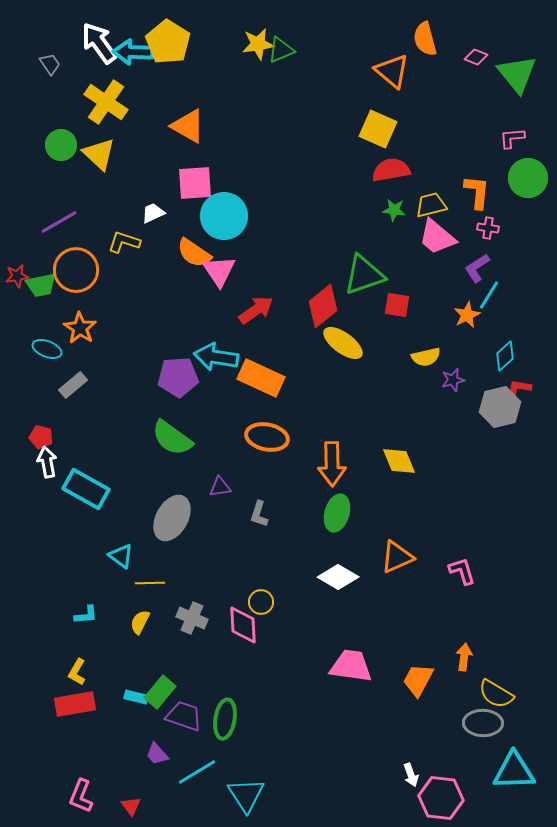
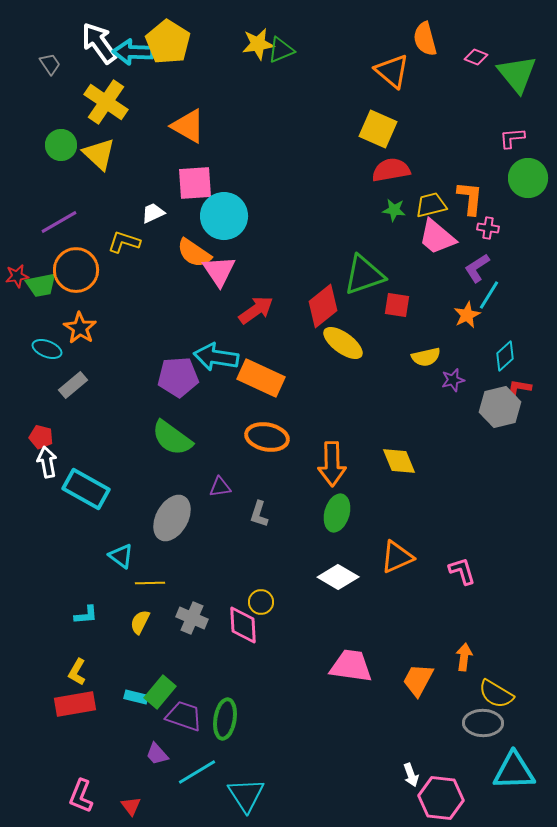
orange L-shape at (477, 192): moved 7 px left, 6 px down
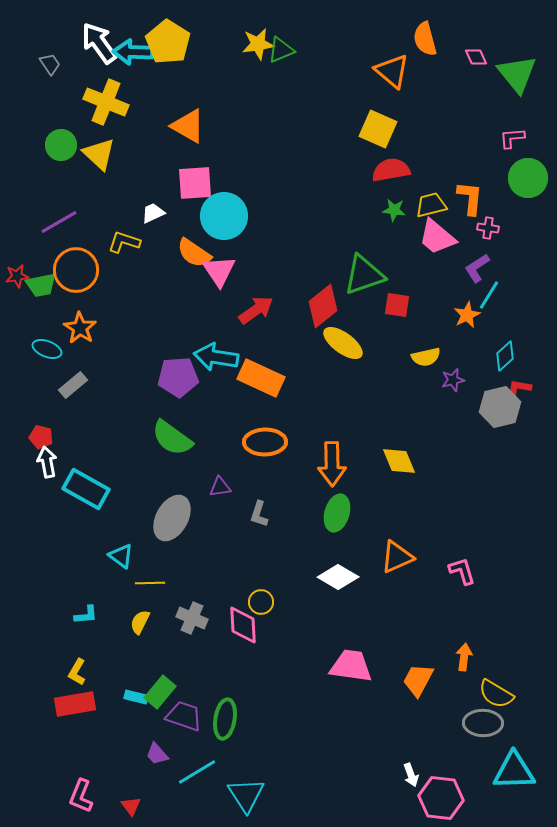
pink diamond at (476, 57): rotated 45 degrees clockwise
yellow cross at (106, 102): rotated 12 degrees counterclockwise
orange ellipse at (267, 437): moved 2 px left, 5 px down; rotated 12 degrees counterclockwise
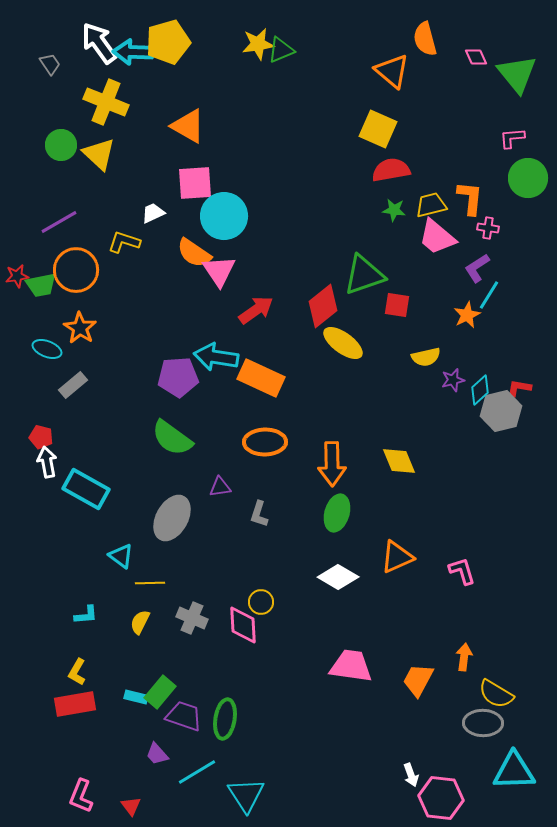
yellow pentagon at (168, 42): rotated 24 degrees clockwise
cyan diamond at (505, 356): moved 25 px left, 34 px down
gray hexagon at (500, 407): moved 1 px right, 4 px down
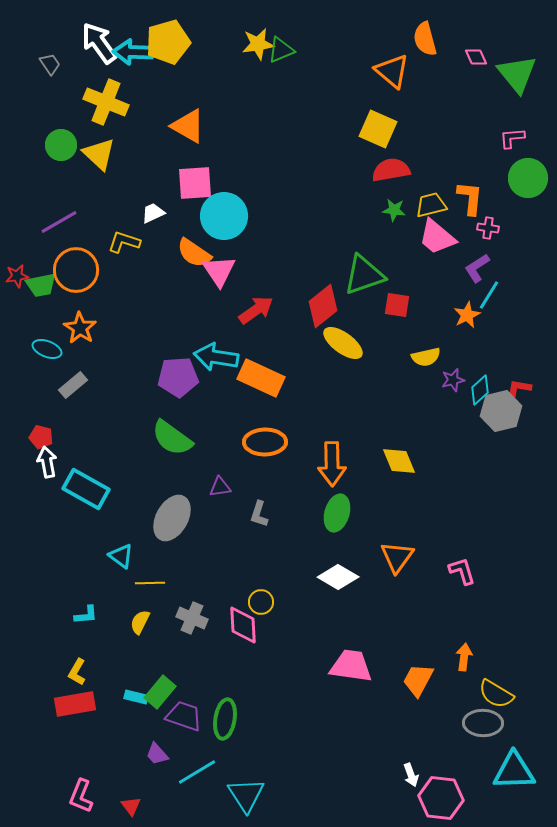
orange triangle at (397, 557): rotated 30 degrees counterclockwise
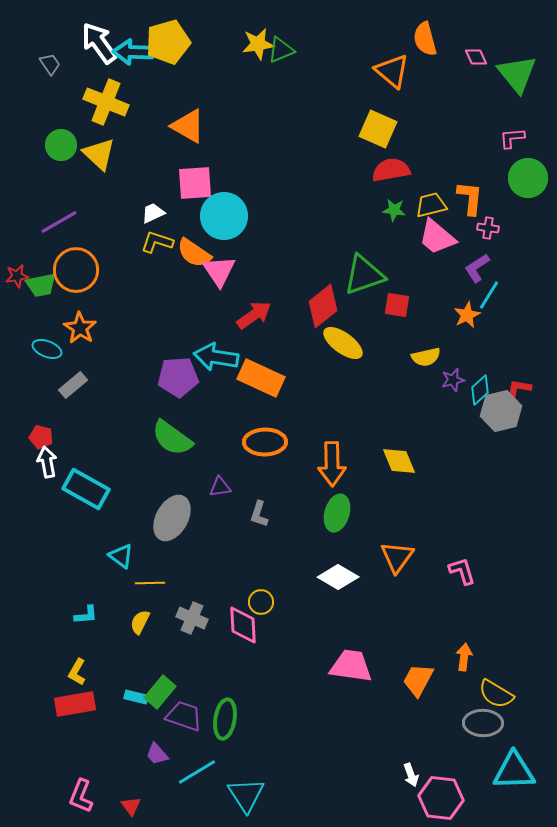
yellow L-shape at (124, 242): moved 33 px right
red arrow at (256, 310): moved 2 px left, 5 px down
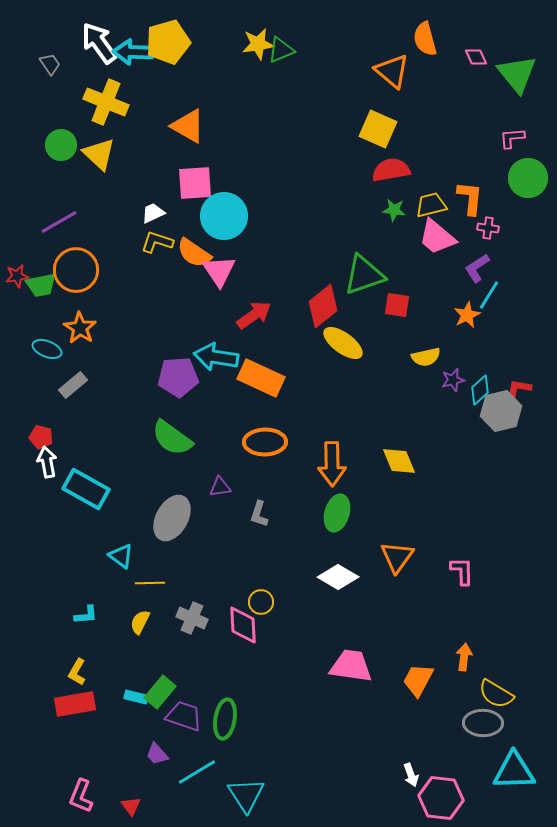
pink L-shape at (462, 571): rotated 16 degrees clockwise
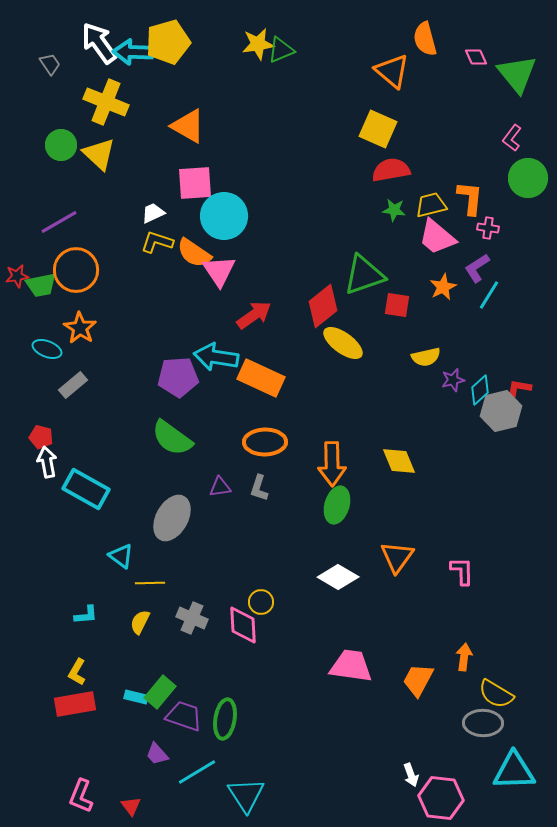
pink L-shape at (512, 138): rotated 48 degrees counterclockwise
orange star at (467, 315): moved 24 px left, 28 px up
green ellipse at (337, 513): moved 8 px up
gray L-shape at (259, 514): moved 26 px up
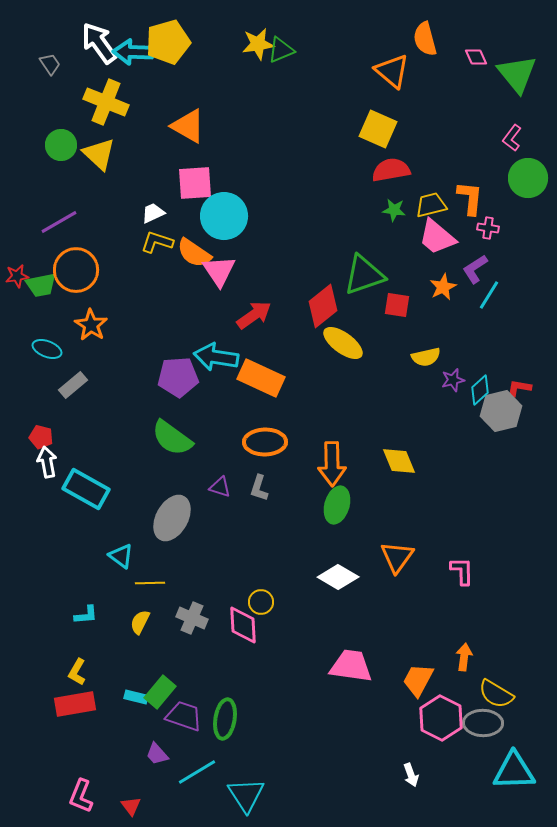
purple L-shape at (477, 268): moved 2 px left, 1 px down
orange star at (80, 328): moved 11 px right, 3 px up
purple triangle at (220, 487): rotated 25 degrees clockwise
pink hexagon at (441, 798): moved 80 px up; rotated 21 degrees clockwise
